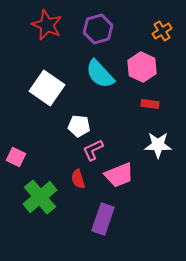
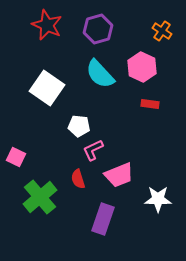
orange cross: rotated 24 degrees counterclockwise
white star: moved 54 px down
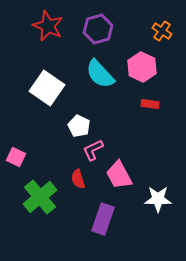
red star: moved 1 px right, 1 px down
white pentagon: rotated 20 degrees clockwise
pink trapezoid: rotated 84 degrees clockwise
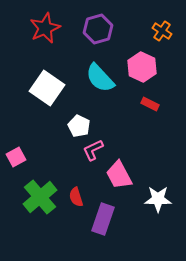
red star: moved 3 px left, 2 px down; rotated 24 degrees clockwise
cyan semicircle: moved 4 px down
red rectangle: rotated 18 degrees clockwise
pink square: rotated 36 degrees clockwise
red semicircle: moved 2 px left, 18 px down
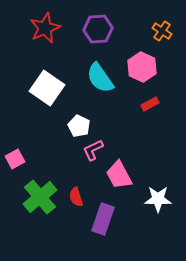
purple hexagon: rotated 12 degrees clockwise
cyan semicircle: rotated 8 degrees clockwise
red rectangle: rotated 54 degrees counterclockwise
pink square: moved 1 px left, 2 px down
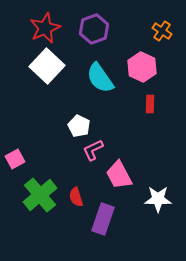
purple hexagon: moved 4 px left; rotated 16 degrees counterclockwise
white square: moved 22 px up; rotated 8 degrees clockwise
red rectangle: rotated 60 degrees counterclockwise
green cross: moved 2 px up
